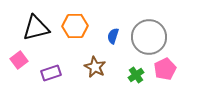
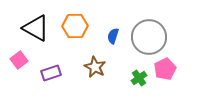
black triangle: rotated 44 degrees clockwise
green cross: moved 3 px right, 3 px down
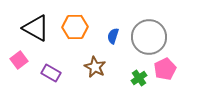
orange hexagon: moved 1 px down
purple rectangle: rotated 48 degrees clockwise
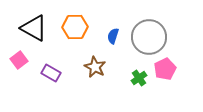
black triangle: moved 2 px left
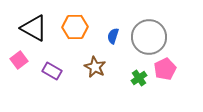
purple rectangle: moved 1 px right, 2 px up
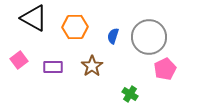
black triangle: moved 10 px up
brown star: moved 3 px left, 1 px up; rotated 10 degrees clockwise
purple rectangle: moved 1 px right, 4 px up; rotated 30 degrees counterclockwise
green cross: moved 9 px left, 16 px down; rotated 21 degrees counterclockwise
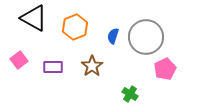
orange hexagon: rotated 20 degrees counterclockwise
gray circle: moved 3 px left
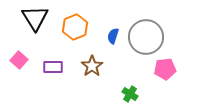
black triangle: moved 1 px right; rotated 28 degrees clockwise
pink square: rotated 12 degrees counterclockwise
pink pentagon: rotated 20 degrees clockwise
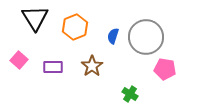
pink pentagon: rotated 15 degrees clockwise
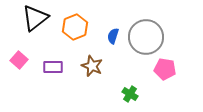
black triangle: rotated 24 degrees clockwise
brown star: rotated 15 degrees counterclockwise
